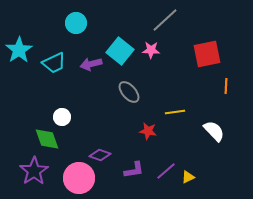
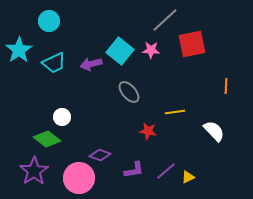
cyan circle: moved 27 px left, 2 px up
red square: moved 15 px left, 10 px up
green diamond: rotated 32 degrees counterclockwise
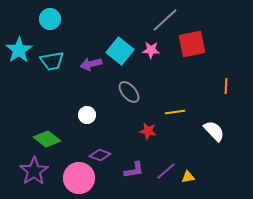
cyan circle: moved 1 px right, 2 px up
cyan trapezoid: moved 2 px left, 2 px up; rotated 15 degrees clockwise
white circle: moved 25 px right, 2 px up
yellow triangle: rotated 16 degrees clockwise
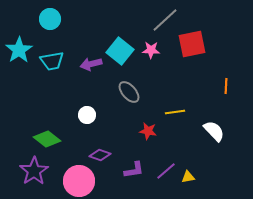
pink circle: moved 3 px down
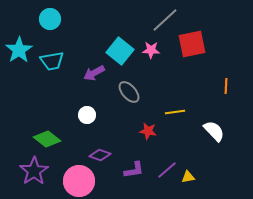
purple arrow: moved 3 px right, 9 px down; rotated 15 degrees counterclockwise
purple line: moved 1 px right, 1 px up
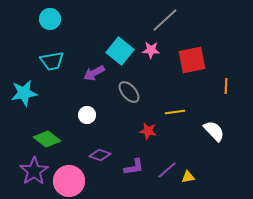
red square: moved 16 px down
cyan star: moved 5 px right, 43 px down; rotated 24 degrees clockwise
purple L-shape: moved 3 px up
pink circle: moved 10 px left
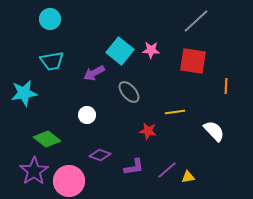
gray line: moved 31 px right, 1 px down
red square: moved 1 px right, 1 px down; rotated 20 degrees clockwise
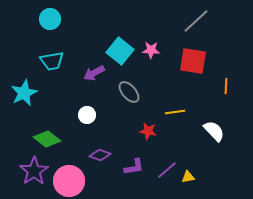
cyan star: rotated 16 degrees counterclockwise
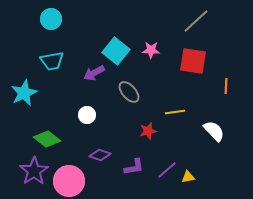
cyan circle: moved 1 px right
cyan square: moved 4 px left
red star: rotated 24 degrees counterclockwise
